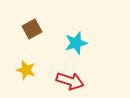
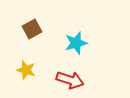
red arrow: moved 1 px up
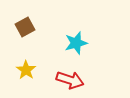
brown square: moved 7 px left, 2 px up
yellow star: rotated 18 degrees clockwise
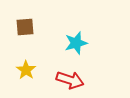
brown square: rotated 24 degrees clockwise
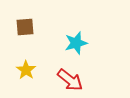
red arrow: rotated 20 degrees clockwise
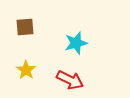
red arrow: rotated 12 degrees counterclockwise
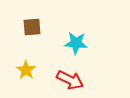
brown square: moved 7 px right
cyan star: rotated 20 degrees clockwise
